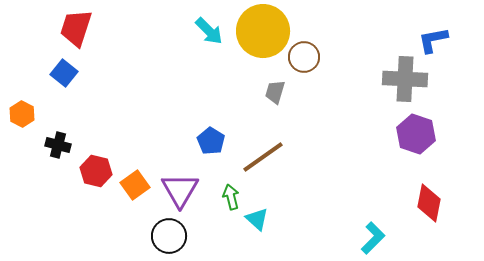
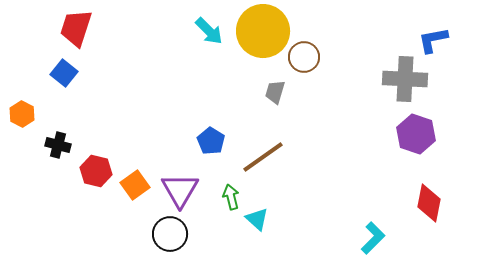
black circle: moved 1 px right, 2 px up
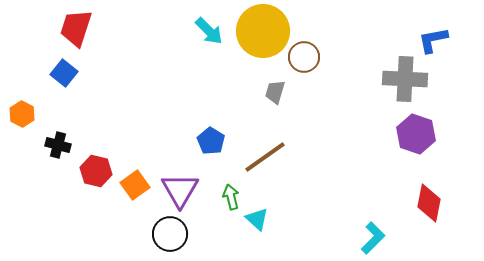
brown line: moved 2 px right
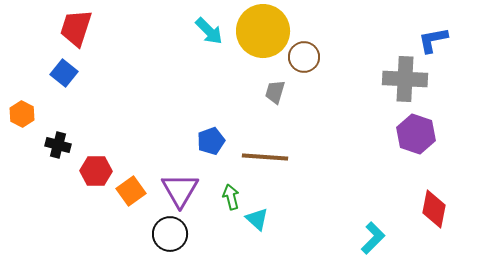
blue pentagon: rotated 20 degrees clockwise
brown line: rotated 39 degrees clockwise
red hexagon: rotated 12 degrees counterclockwise
orange square: moved 4 px left, 6 px down
red diamond: moved 5 px right, 6 px down
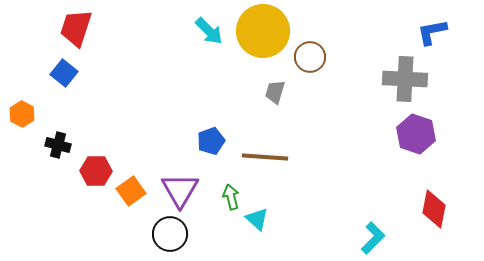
blue L-shape: moved 1 px left, 8 px up
brown circle: moved 6 px right
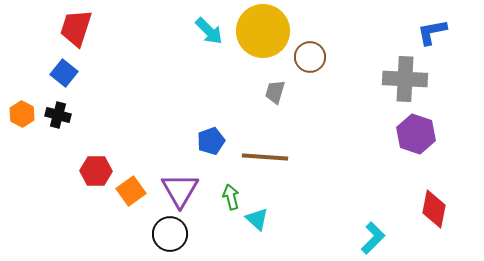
black cross: moved 30 px up
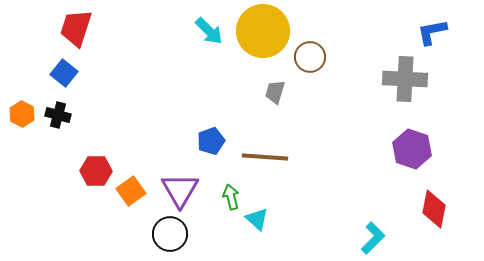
purple hexagon: moved 4 px left, 15 px down
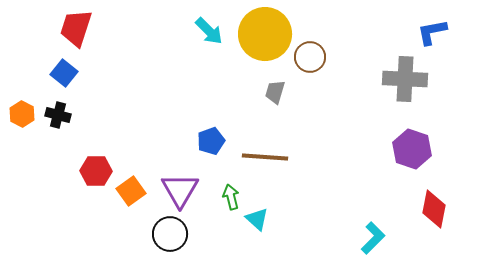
yellow circle: moved 2 px right, 3 px down
